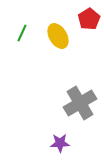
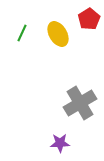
yellow ellipse: moved 2 px up
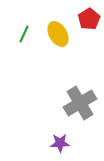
green line: moved 2 px right, 1 px down
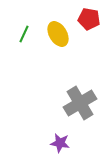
red pentagon: rotated 30 degrees counterclockwise
purple star: rotated 12 degrees clockwise
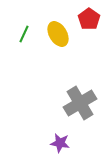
red pentagon: rotated 25 degrees clockwise
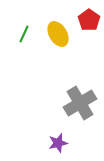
red pentagon: moved 1 px down
purple star: moved 2 px left; rotated 24 degrees counterclockwise
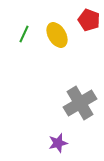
red pentagon: rotated 15 degrees counterclockwise
yellow ellipse: moved 1 px left, 1 px down
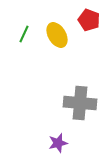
gray cross: rotated 36 degrees clockwise
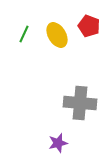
red pentagon: moved 6 px down
